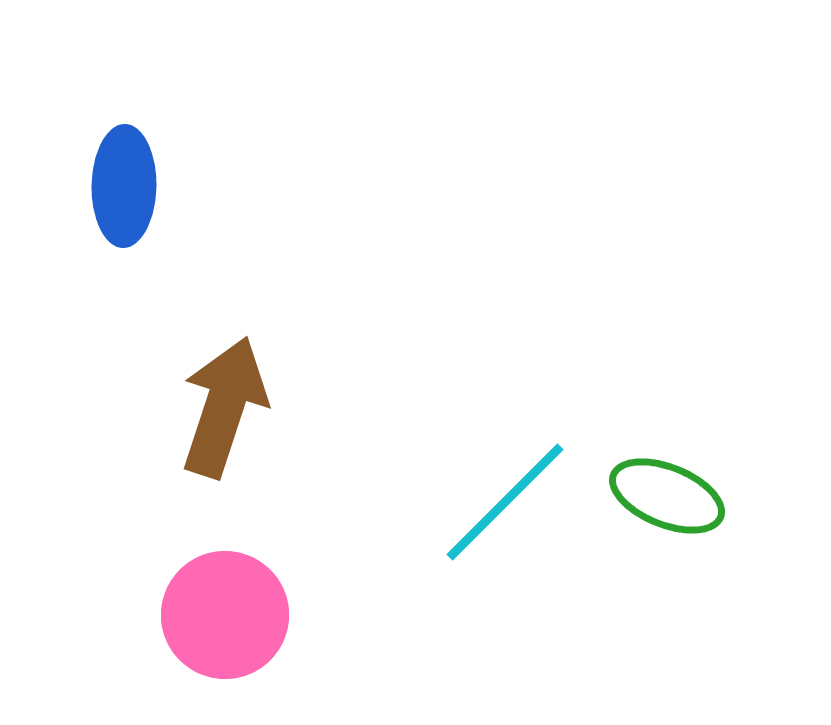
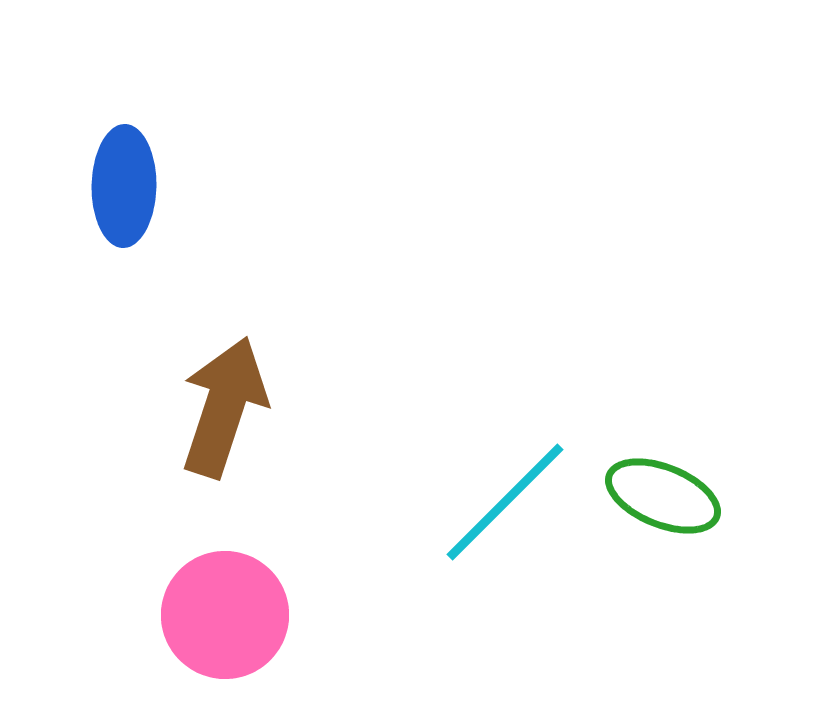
green ellipse: moved 4 px left
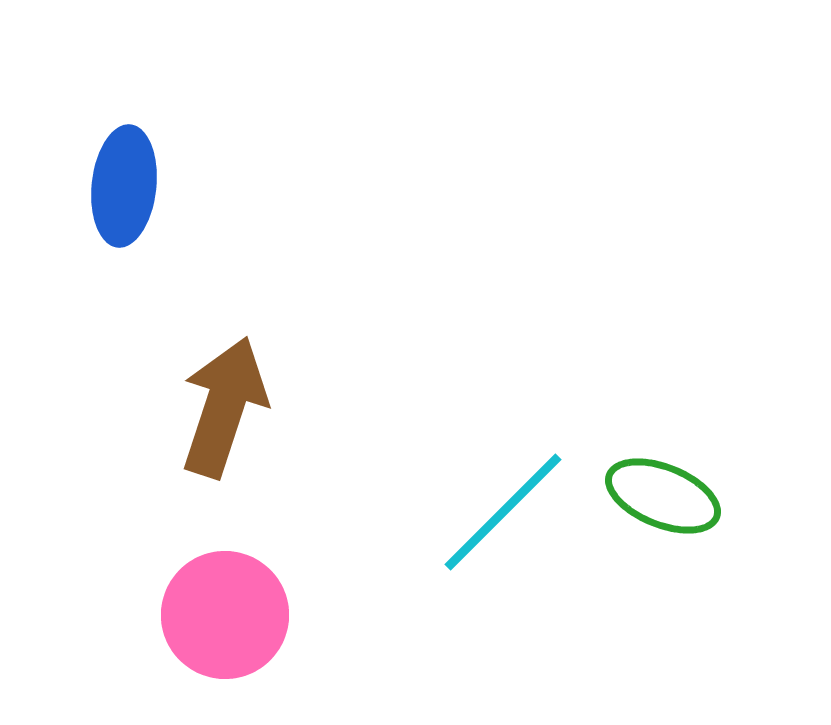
blue ellipse: rotated 5 degrees clockwise
cyan line: moved 2 px left, 10 px down
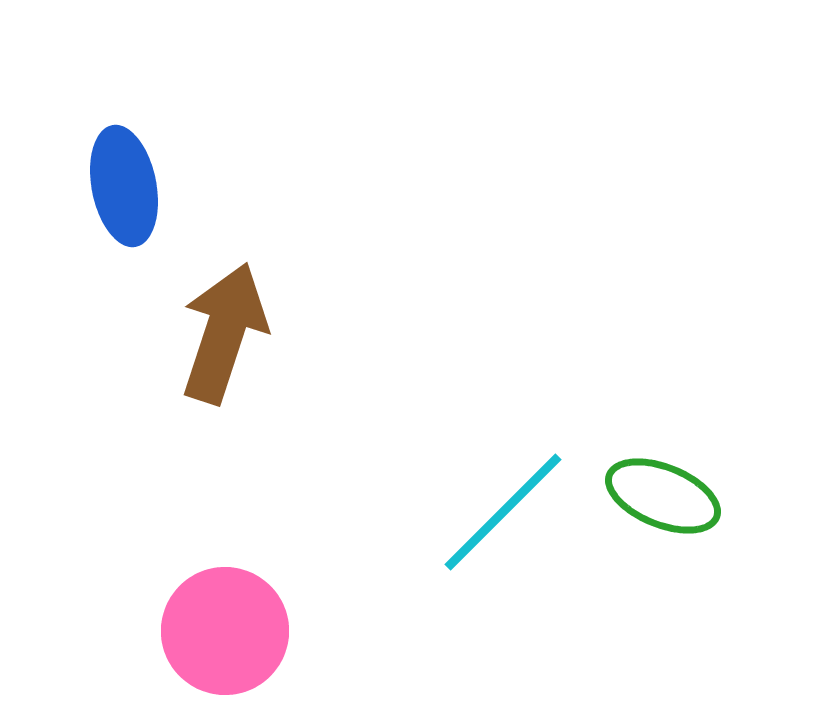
blue ellipse: rotated 17 degrees counterclockwise
brown arrow: moved 74 px up
pink circle: moved 16 px down
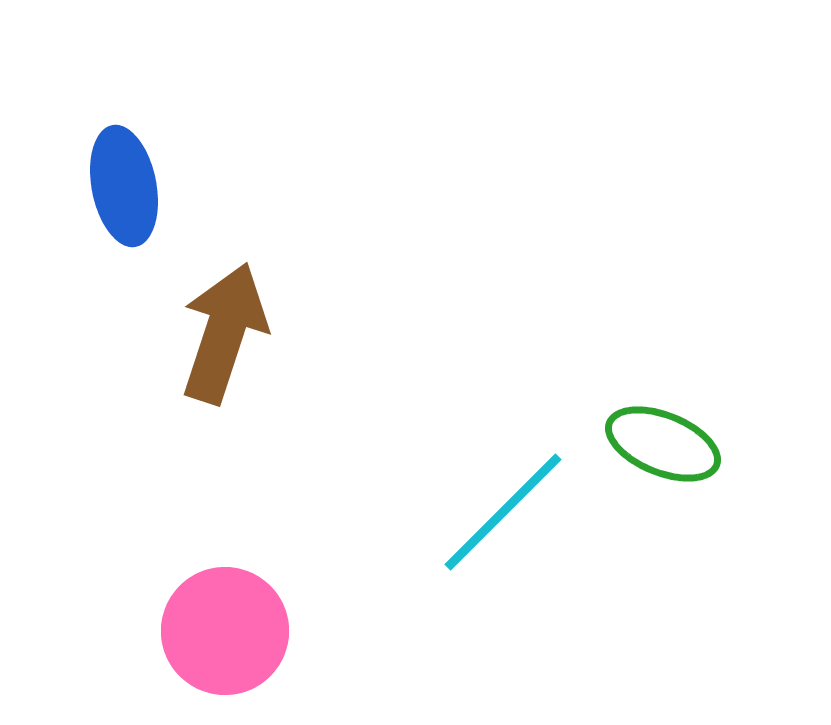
green ellipse: moved 52 px up
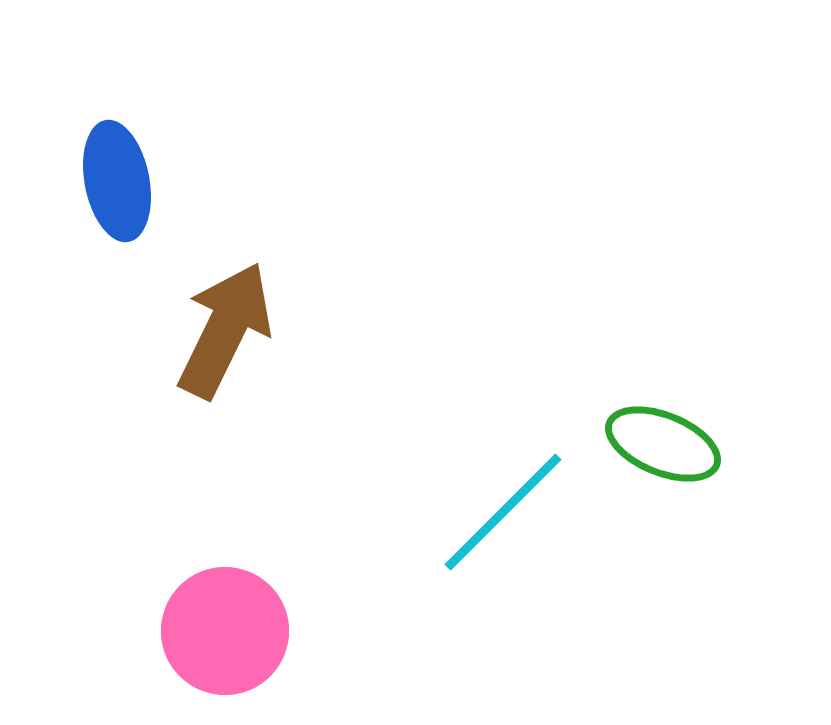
blue ellipse: moved 7 px left, 5 px up
brown arrow: moved 1 px right, 3 px up; rotated 8 degrees clockwise
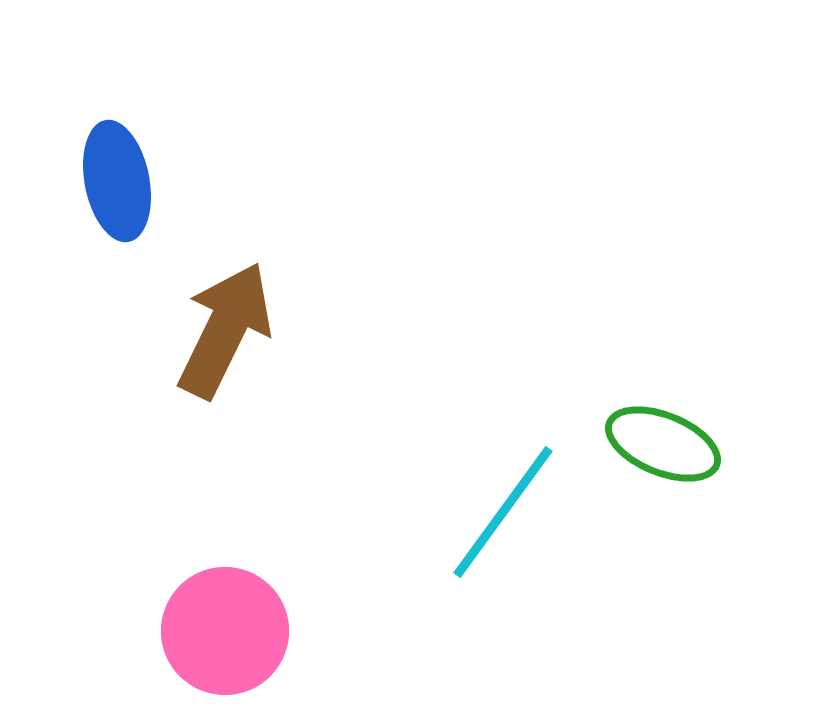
cyan line: rotated 9 degrees counterclockwise
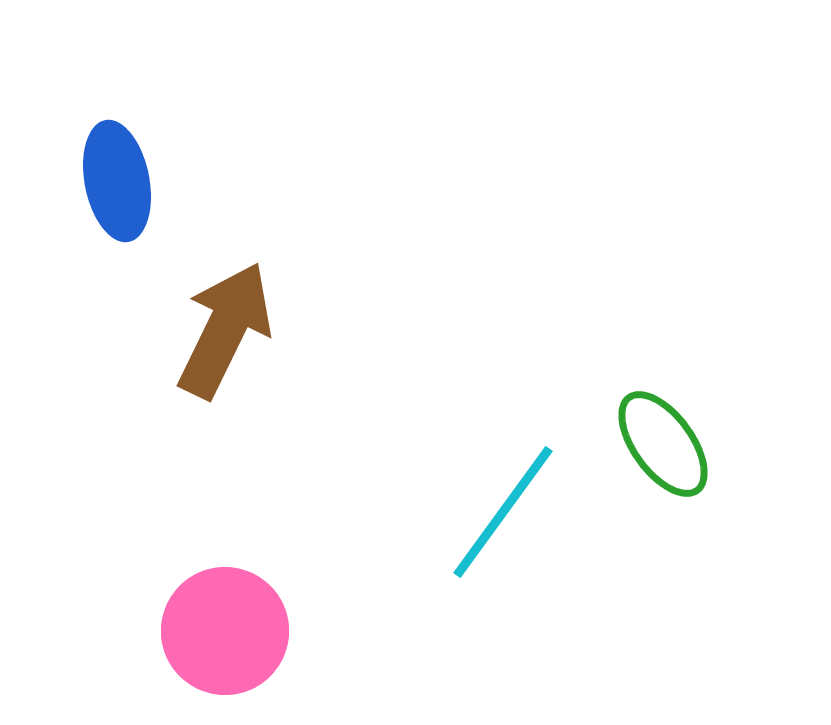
green ellipse: rotated 32 degrees clockwise
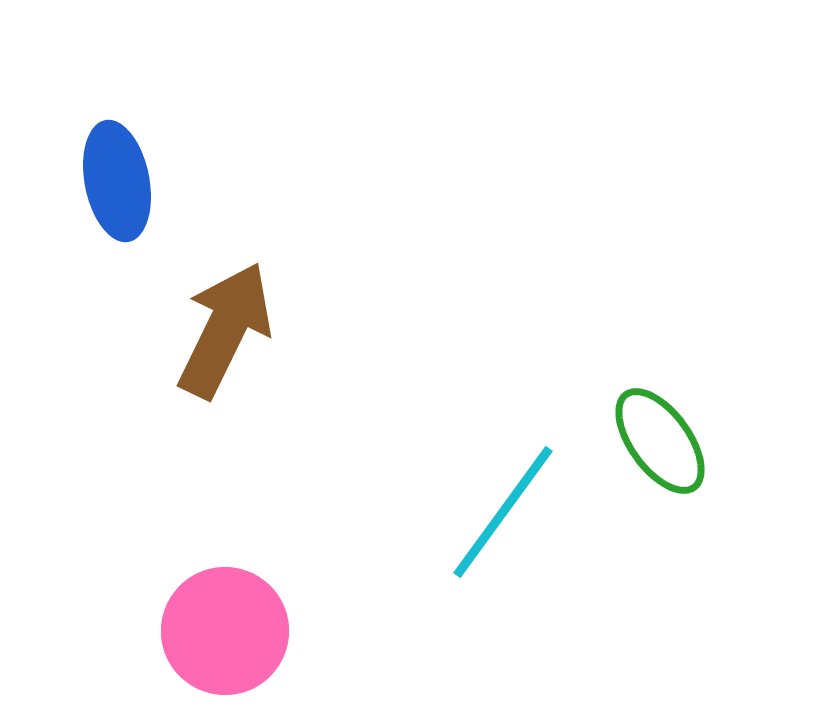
green ellipse: moved 3 px left, 3 px up
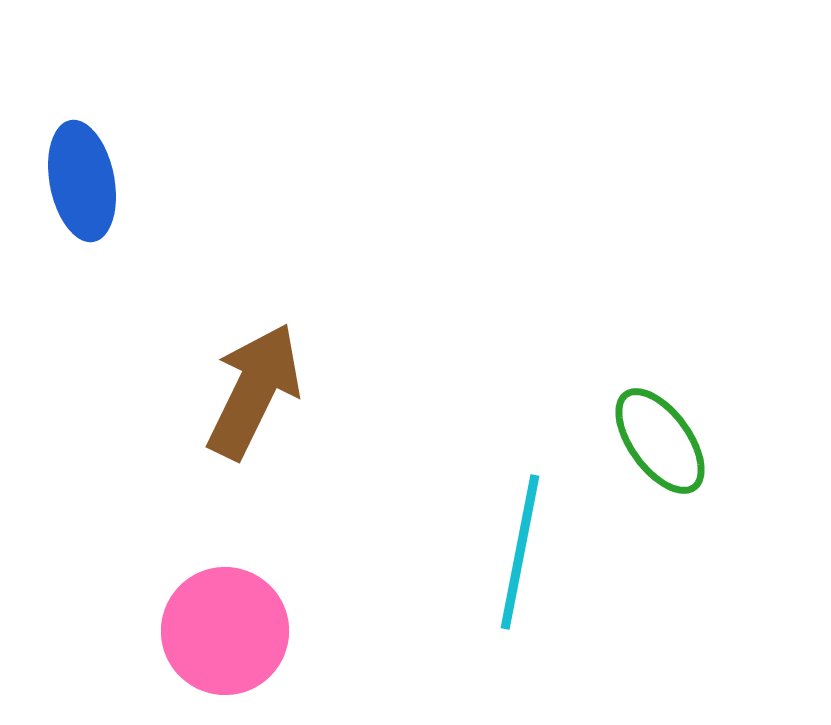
blue ellipse: moved 35 px left
brown arrow: moved 29 px right, 61 px down
cyan line: moved 17 px right, 40 px down; rotated 25 degrees counterclockwise
